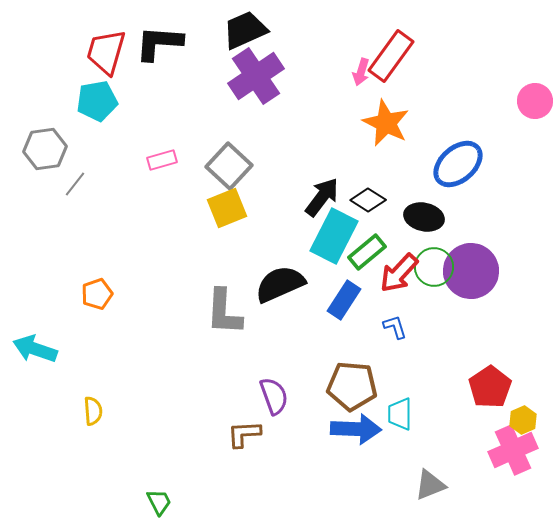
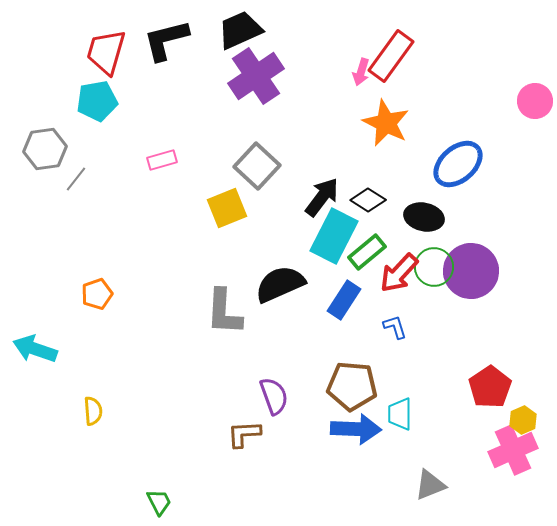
black trapezoid: moved 5 px left
black L-shape: moved 7 px right, 3 px up; rotated 18 degrees counterclockwise
gray square: moved 28 px right
gray line: moved 1 px right, 5 px up
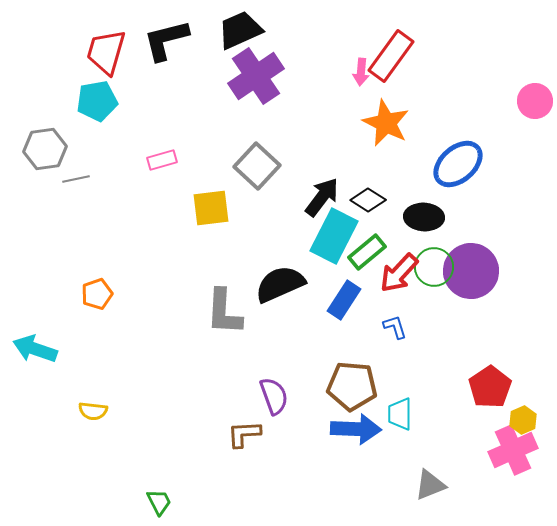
pink arrow: rotated 12 degrees counterclockwise
gray line: rotated 40 degrees clockwise
yellow square: moved 16 px left; rotated 15 degrees clockwise
black ellipse: rotated 9 degrees counterclockwise
yellow semicircle: rotated 100 degrees clockwise
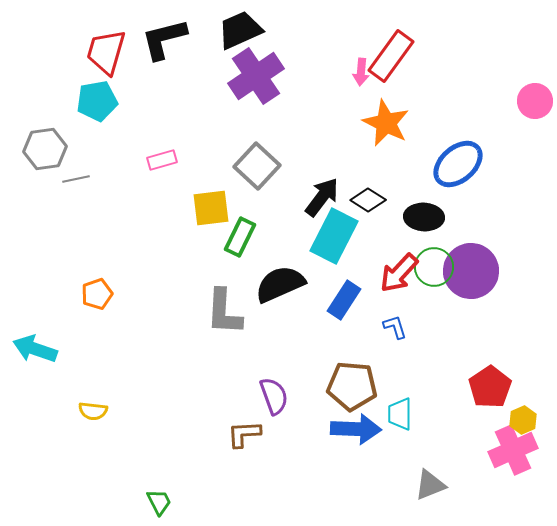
black L-shape: moved 2 px left, 1 px up
green rectangle: moved 127 px left, 15 px up; rotated 24 degrees counterclockwise
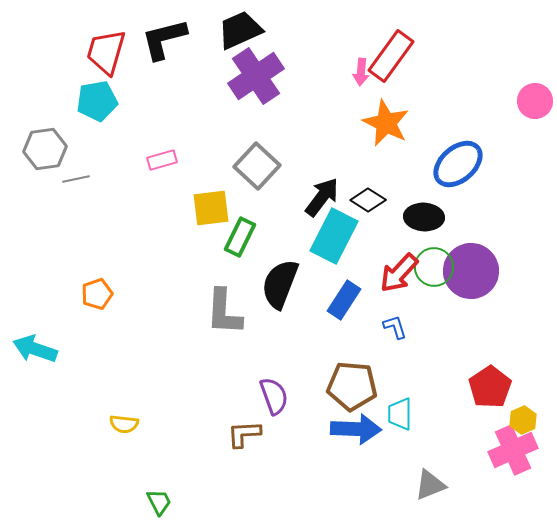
black semicircle: rotated 45 degrees counterclockwise
yellow semicircle: moved 31 px right, 13 px down
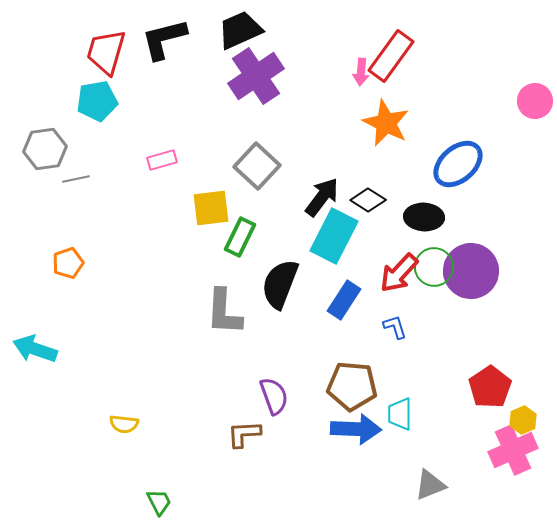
orange pentagon: moved 29 px left, 31 px up
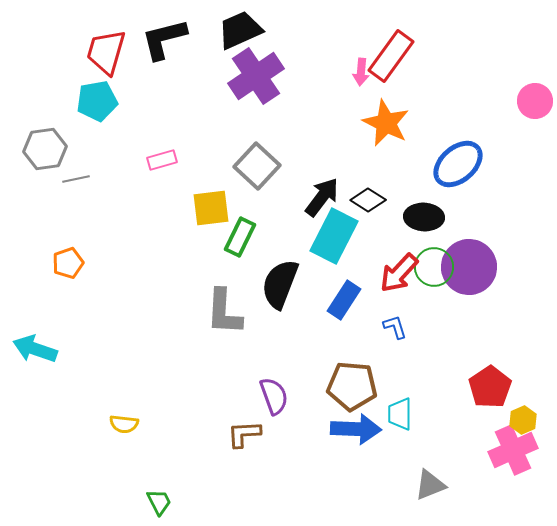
purple circle: moved 2 px left, 4 px up
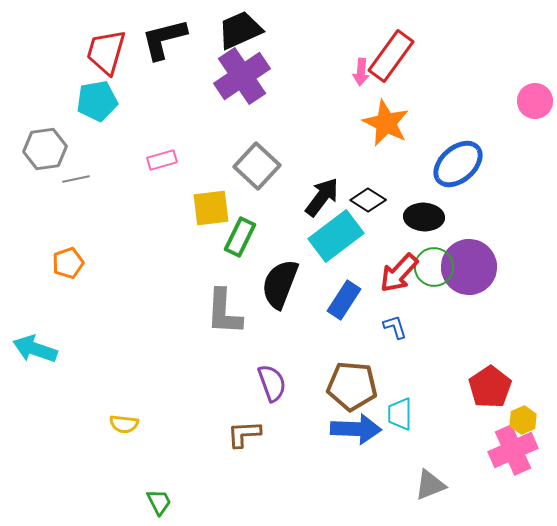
purple cross: moved 14 px left
cyan rectangle: moved 2 px right; rotated 26 degrees clockwise
purple semicircle: moved 2 px left, 13 px up
